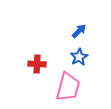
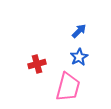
red cross: rotated 18 degrees counterclockwise
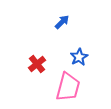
blue arrow: moved 17 px left, 9 px up
red cross: rotated 24 degrees counterclockwise
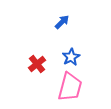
blue star: moved 8 px left
pink trapezoid: moved 2 px right
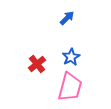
blue arrow: moved 5 px right, 4 px up
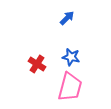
blue star: rotated 30 degrees counterclockwise
red cross: rotated 18 degrees counterclockwise
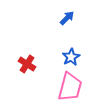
blue star: rotated 30 degrees clockwise
red cross: moved 10 px left
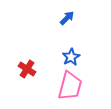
red cross: moved 5 px down
pink trapezoid: moved 1 px up
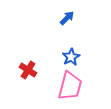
red cross: moved 1 px right, 1 px down
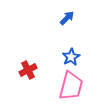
red cross: rotated 30 degrees clockwise
pink trapezoid: moved 1 px right
